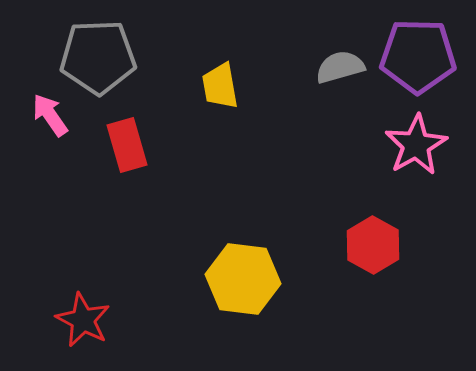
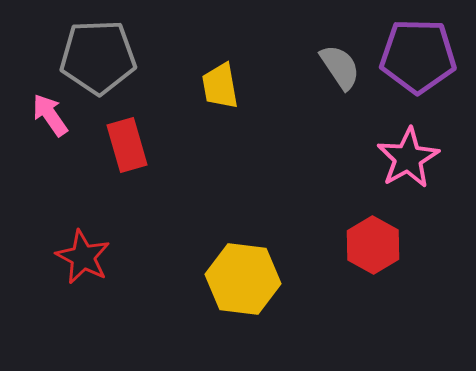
gray semicircle: rotated 72 degrees clockwise
pink star: moved 8 px left, 13 px down
red star: moved 63 px up
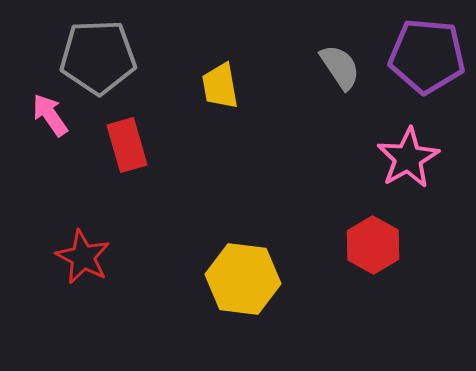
purple pentagon: moved 9 px right; rotated 4 degrees clockwise
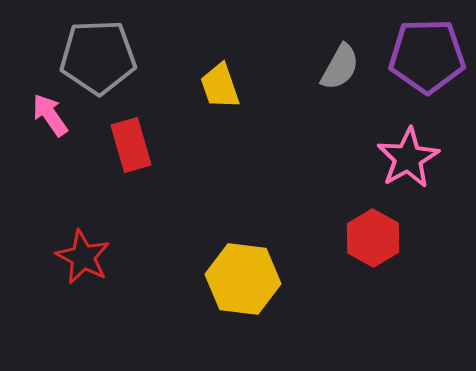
purple pentagon: rotated 6 degrees counterclockwise
gray semicircle: rotated 63 degrees clockwise
yellow trapezoid: rotated 9 degrees counterclockwise
red rectangle: moved 4 px right
red hexagon: moved 7 px up
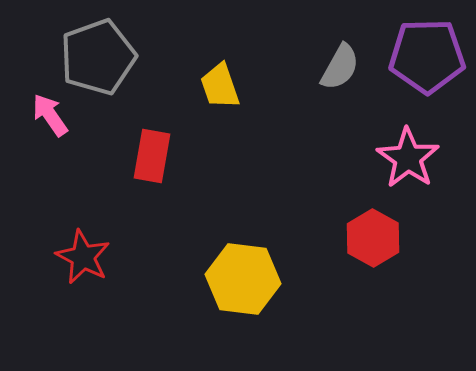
gray pentagon: rotated 18 degrees counterclockwise
red rectangle: moved 21 px right, 11 px down; rotated 26 degrees clockwise
pink star: rotated 8 degrees counterclockwise
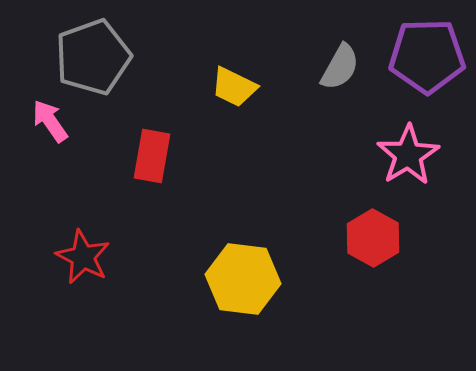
gray pentagon: moved 5 px left
yellow trapezoid: moved 14 px right, 1 px down; rotated 45 degrees counterclockwise
pink arrow: moved 6 px down
pink star: moved 3 px up; rotated 6 degrees clockwise
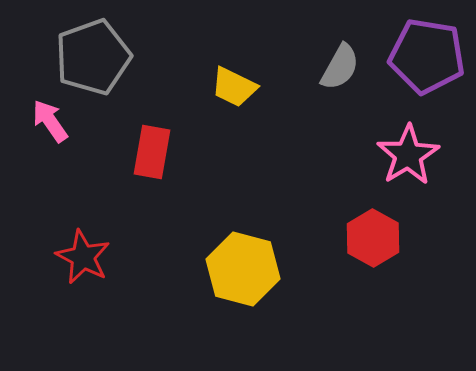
purple pentagon: rotated 10 degrees clockwise
red rectangle: moved 4 px up
yellow hexagon: moved 10 px up; rotated 8 degrees clockwise
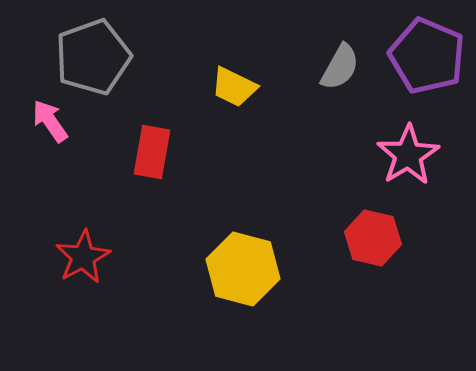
purple pentagon: rotated 14 degrees clockwise
red hexagon: rotated 16 degrees counterclockwise
red star: rotated 16 degrees clockwise
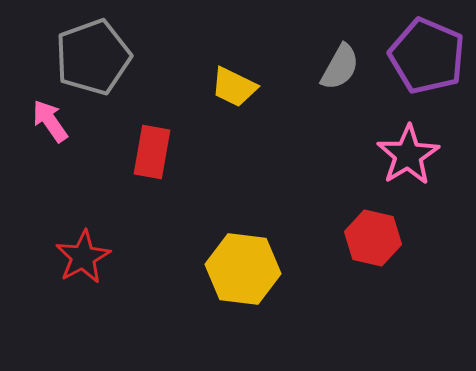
yellow hexagon: rotated 8 degrees counterclockwise
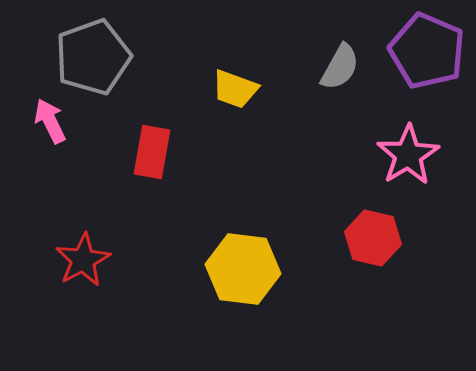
purple pentagon: moved 5 px up
yellow trapezoid: moved 1 px right, 2 px down; rotated 6 degrees counterclockwise
pink arrow: rotated 9 degrees clockwise
red star: moved 3 px down
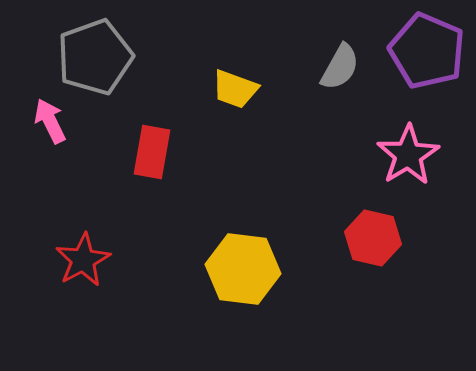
gray pentagon: moved 2 px right
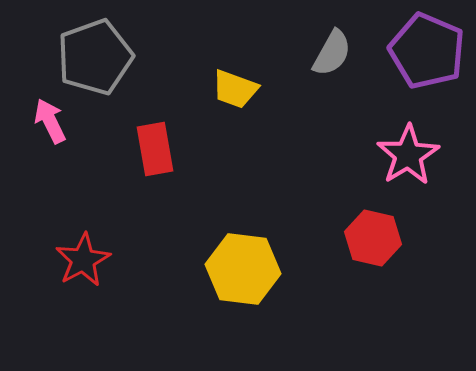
gray semicircle: moved 8 px left, 14 px up
red rectangle: moved 3 px right, 3 px up; rotated 20 degrees counterclockwise
